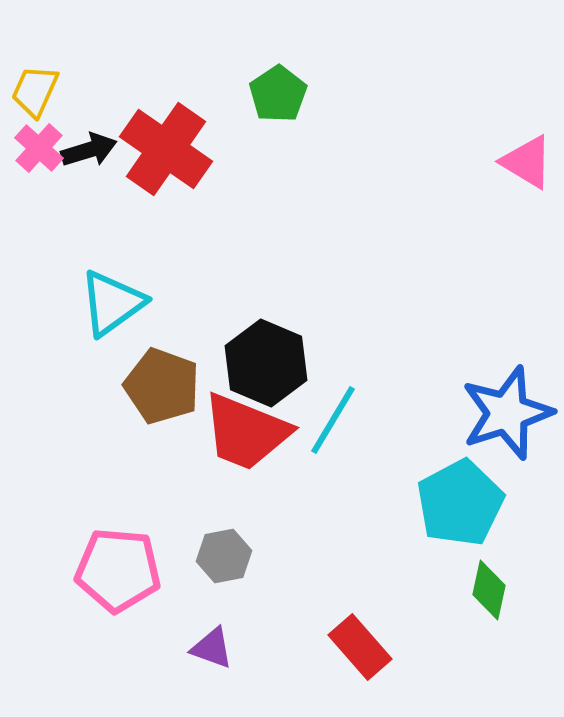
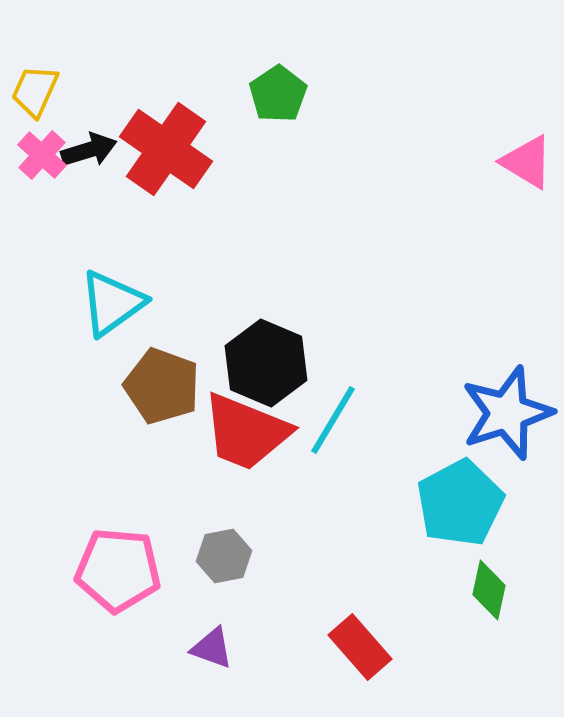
pink cross: moved 3 px right, 7 px down
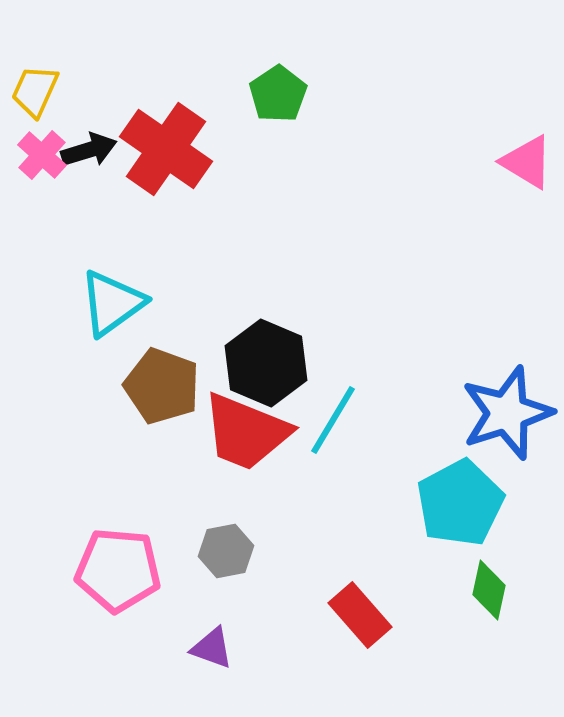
gray hexagon: moved 2 px right, 5 px up
red rectangle: moved 32 px up
